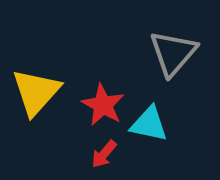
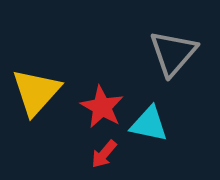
red star: moved 1 px left, 2 px down
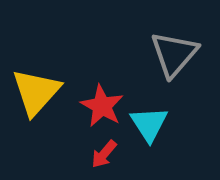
gray triangle: moved 1 px right, 1 px down
red star: moved 1 px up
cyan triangle: rotated 45 degrees clockwise
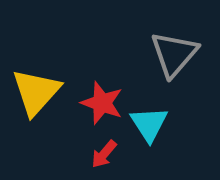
red star: moved 3 px up; rotated 9 degrees counterclockwise
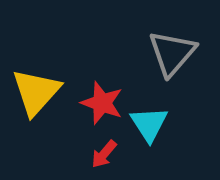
gray triangle: moved 2 px left, 1 px up
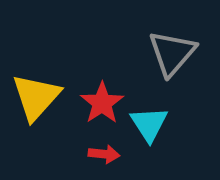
yellow triangle: moved 5 px down
red star: rotated 18 degrees clockwise
red arrow: rotated 124 degrees counterclockwise
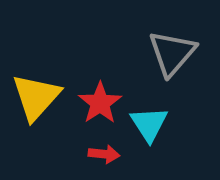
red star: moved 2 px left
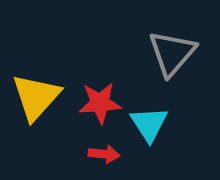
red star: rotated 30 degrees clockwise
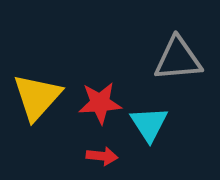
gray triangle: moved 6 px right, 6 px down; rotated 44 degrees clockwise
yellow triangle: moved 1 px right
red arrow: moved 2 px left, 2 px down
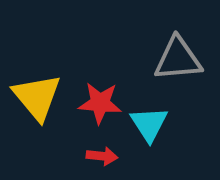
yellow triangle: rotated 22 degrees counterclockwise
red star: rotated 9 degrees clockwise
